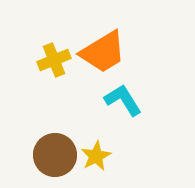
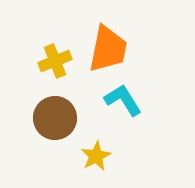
orange trapezoid: moved 5 px right, 3 px up; rotated 48 degrees counterclockwise
yellow cross: moved 1 px right, 1 px down
brown circle: moved 37 px up
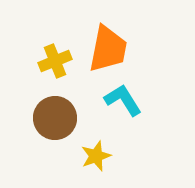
yellow star: rotated 8 degrees clockwise
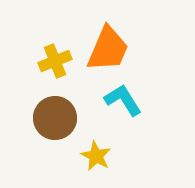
orange trapezoid: rotated 12 degrees clockwise
yellow star: rotated 24 degrees counterclockwise
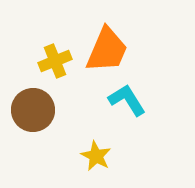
orange trapezoid: moved 1 px left, 1 px down
cyan L-shape: moved 4 px right
brown circle: moved 22 px left, 8 px up
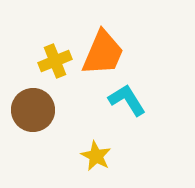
orange trapezoid: moved 4 px left, 3 px down
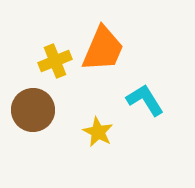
orange trapezoid: moved 4 px up
cyan L-shape: moved 18 px right
yellow star: moved 2 px right, 24 px up
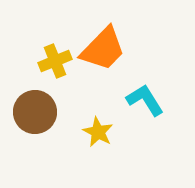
orange trapezoid: rotated 21 degrees clockwise
brown circle: moved 2 px right, 2 px down
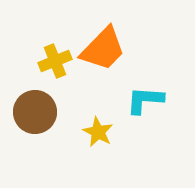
cyan L-shape: rotated 54 degrees counterclockwise
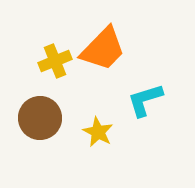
cyan L-shape: rotated 21 degrees counterclockwise
brown circle: moved 5 px right, 6 px down
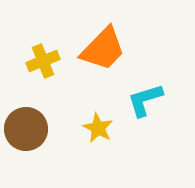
yellow cross: moved 12 px left
brown circle: moved 14 px left, 11 px down
yellow star: moved 4 px up
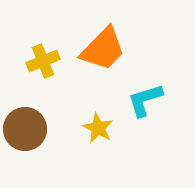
brown circle: moved 1 px left
